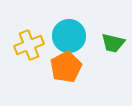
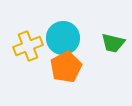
cyan circle: moved 6 px left, 2 px down
yellow cross: moved 1 px left, 1 px down
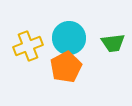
cyan circle: moved 6 px right
green trapezoid: rotated 20 degrees counterclockwise
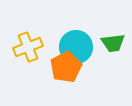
cyan circle: moved 7 px right, 9 px down
yellow cross: moved 1 px down
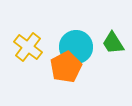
green trapezoid: rotated 65 degrees clockwise
yellow cross: rotated 32 degrees counterclockwise
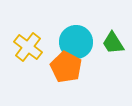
cyan circle: moved 5 px up
orange pentagon: rotated 16 degrees counterclockwise
